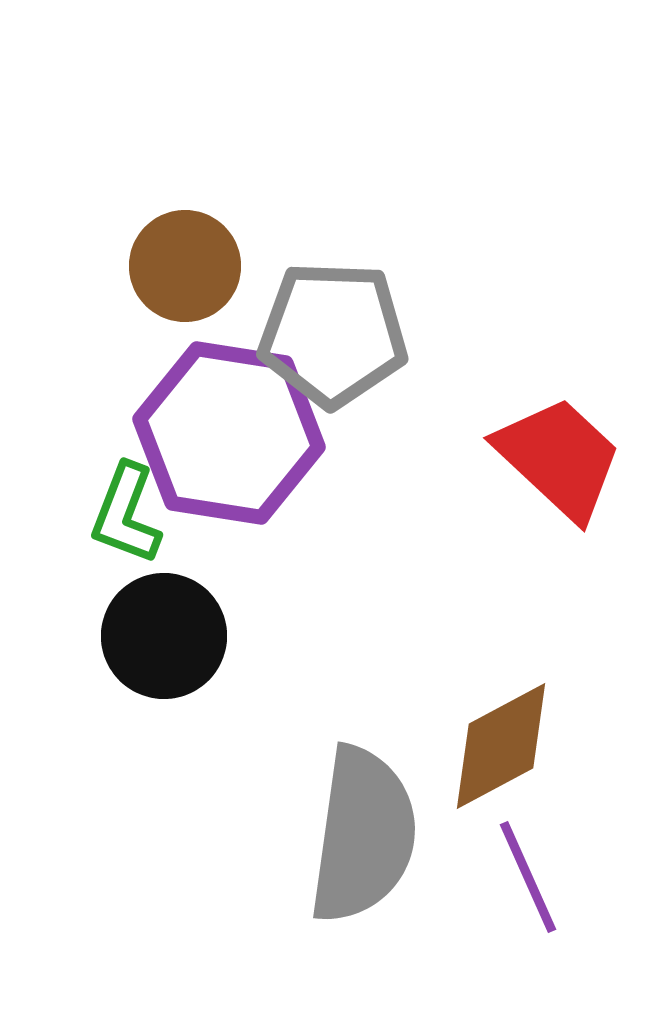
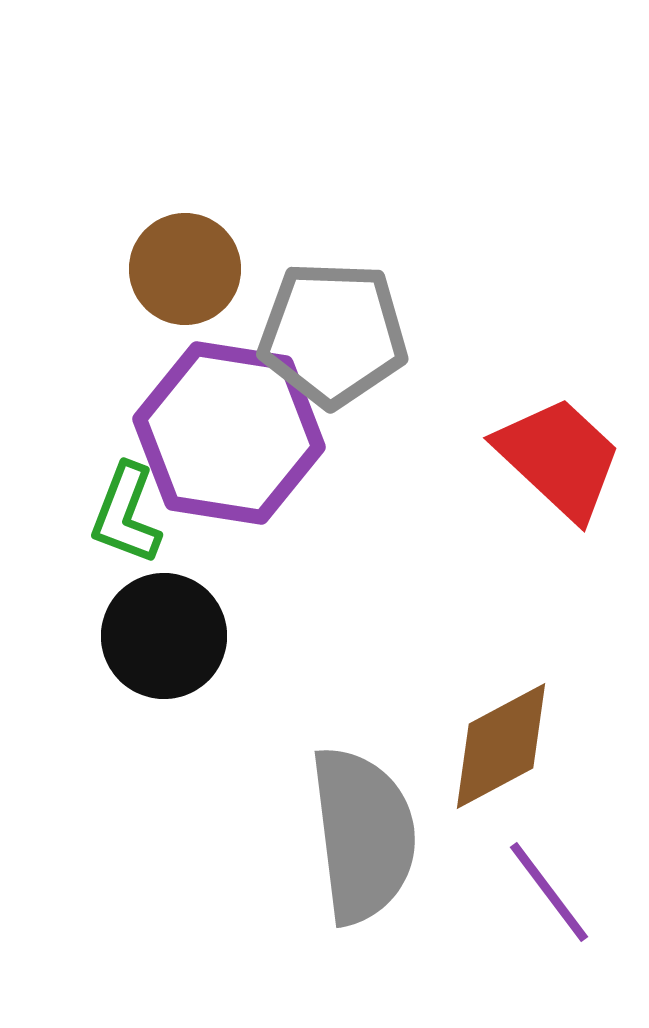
brown circle: moved 3 px down
gray semicircle: rotated 15 degrees counterclockwise
purple line: moved 21 px right, 15 px down; rotated 13 degrees counterclockwise
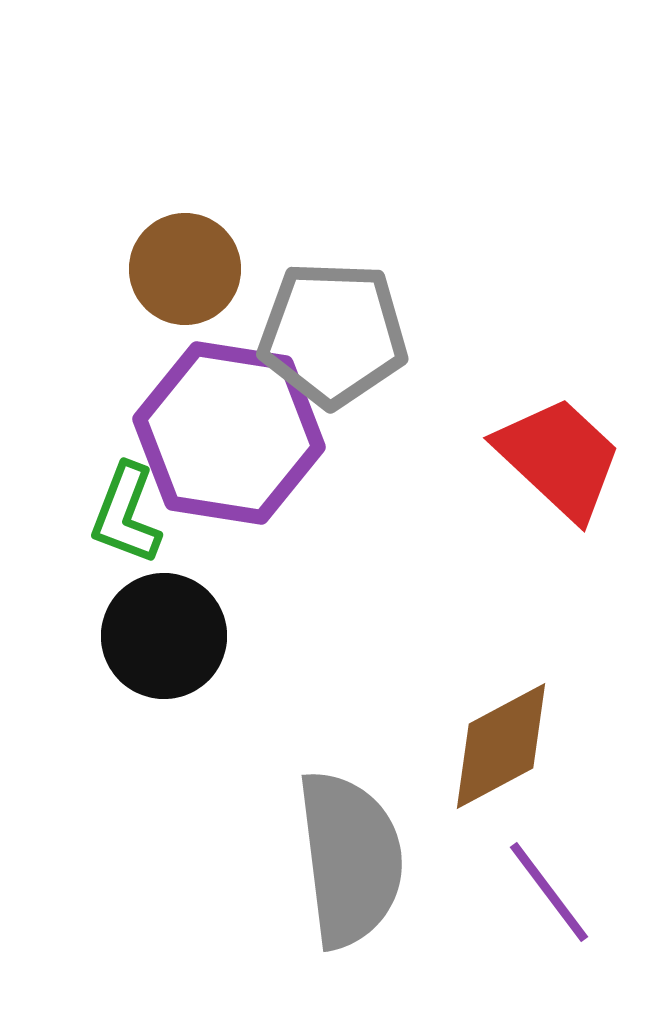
gray semicircle: moved 13 px left, 24 px down
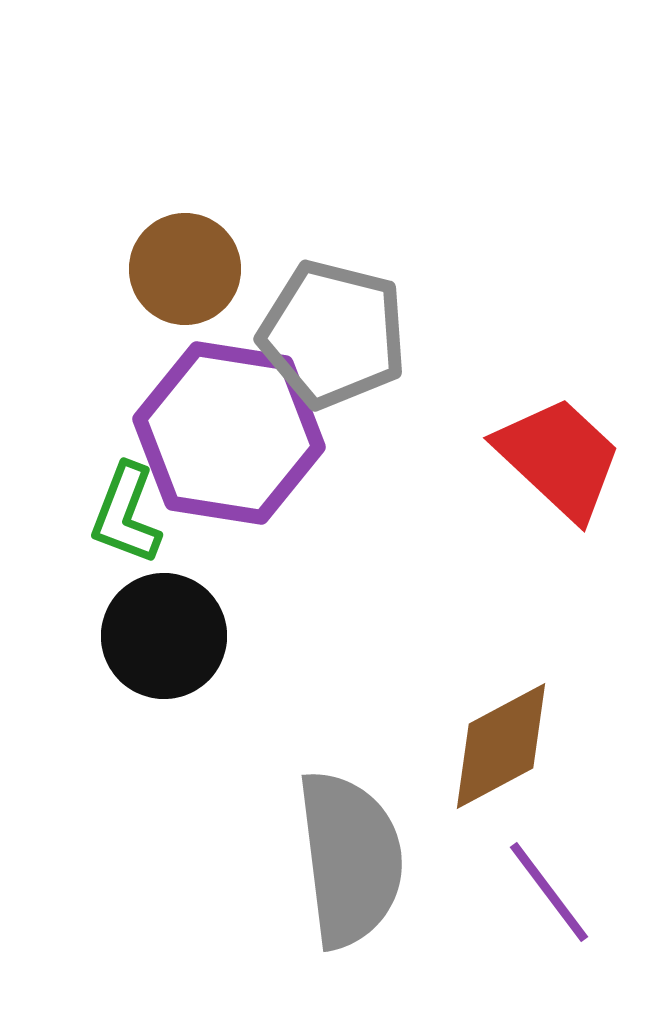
gray pentagon: rotated 12 degrees clockwise
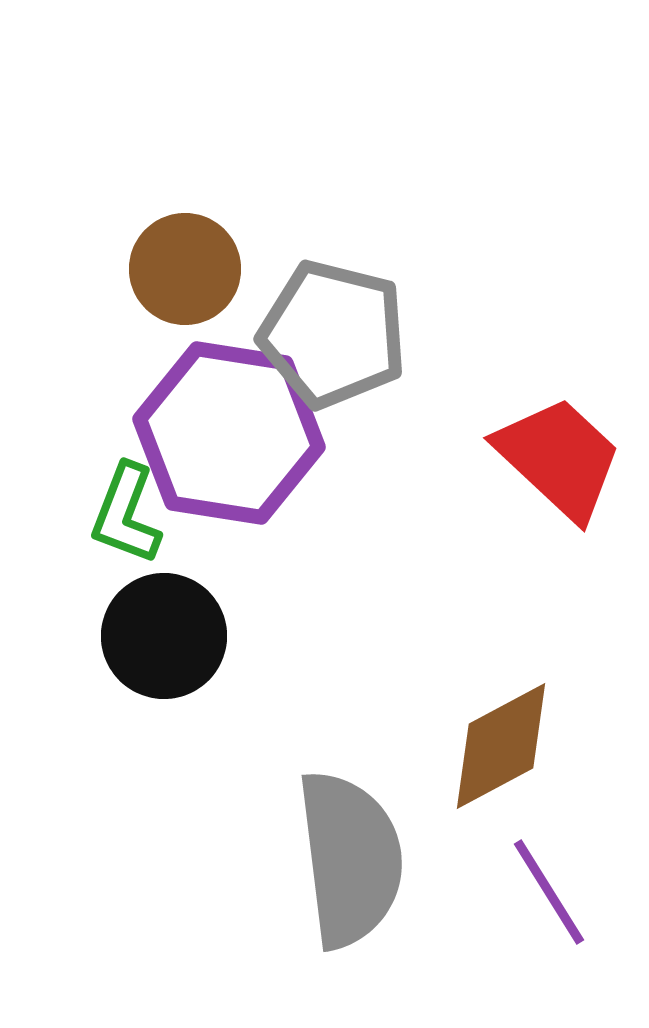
purple line: rotated 5 degrees clockwise
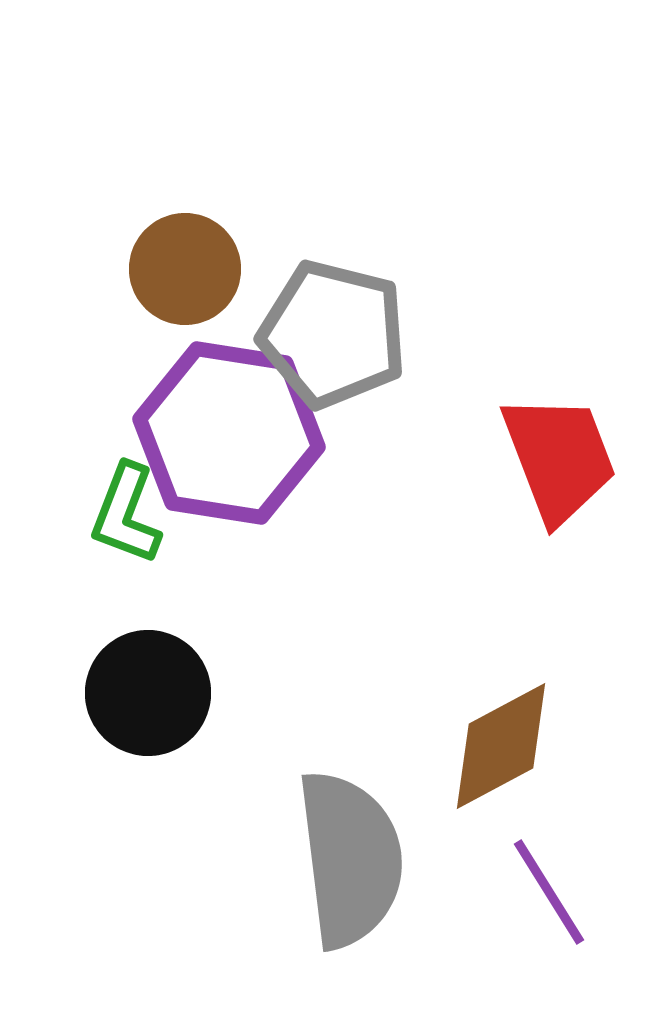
red trapezoid: rotated 26 degrees clockwise
black circle: moved 16 px left, 57 px down
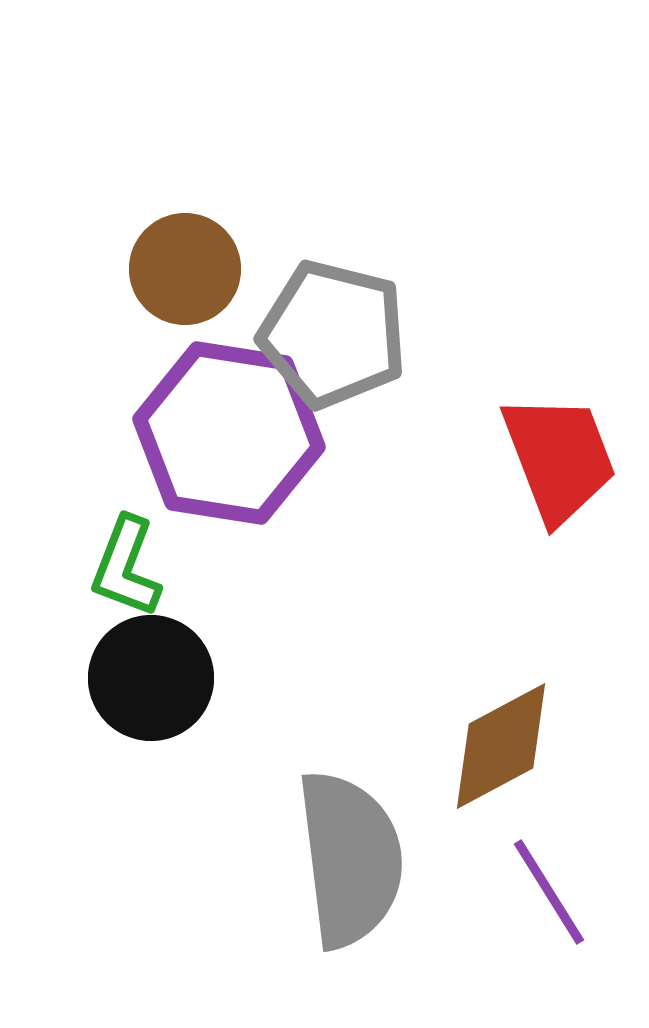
green L-shape: moved 53 px down
black circle: moved 3 px right, 15 px up
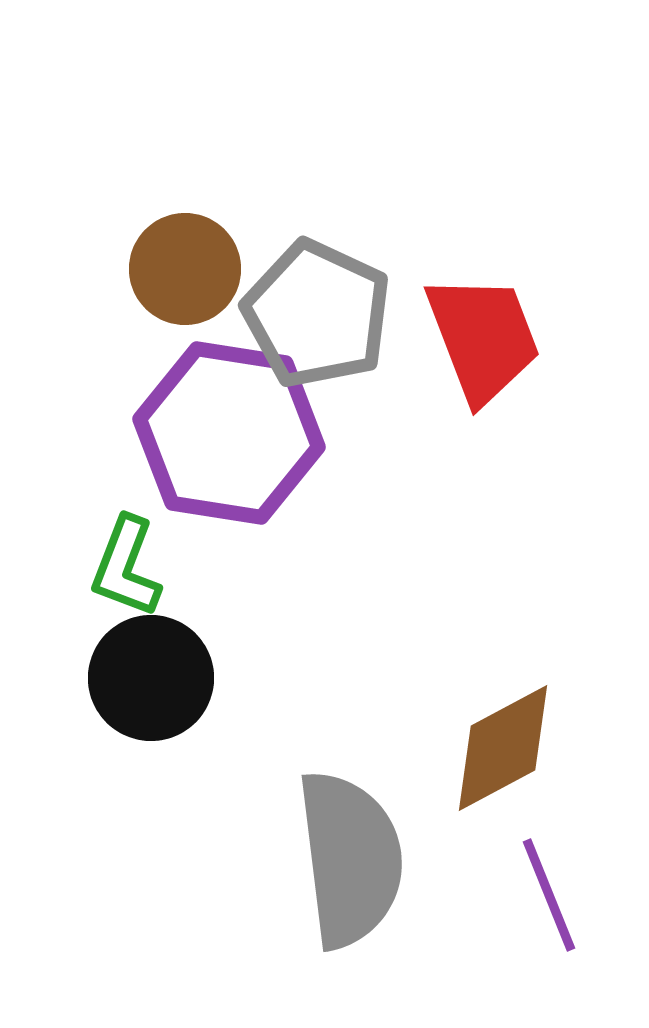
gray pentagon: moved 16 px left, 20 px up; rotated 11 degrees clockwise
red trapezoid: moved 76 px left, 120 px up
brown diamond: moved 2 px right, 2 px down
purple line: moved 3 px down; rotated 10 degrees clockwise
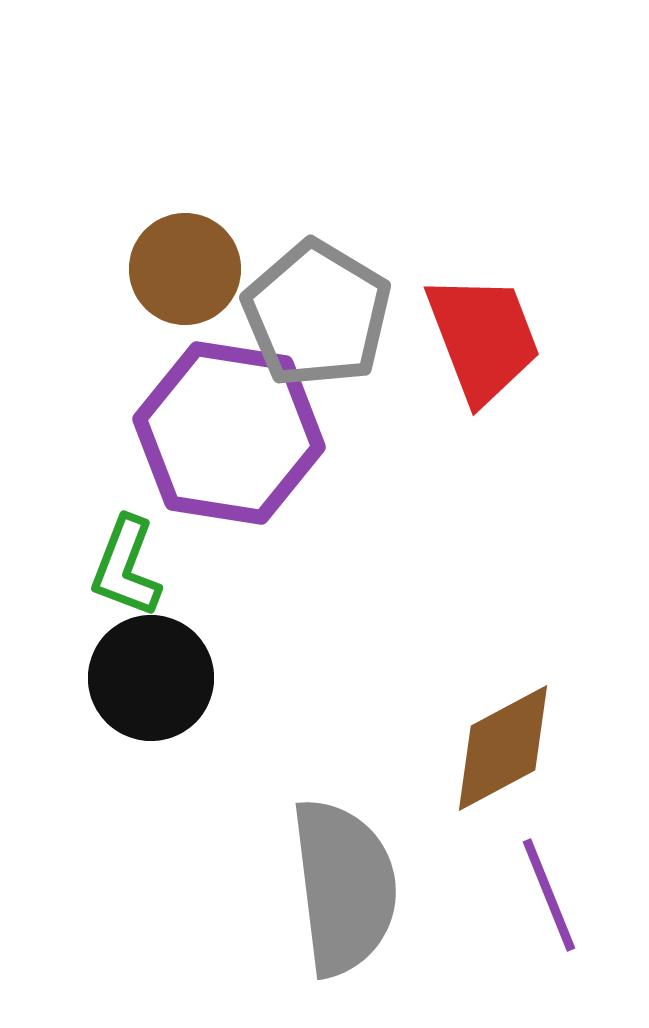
gray pentagon: rotated 6 degrees clockwise
gray semicircle: moved 6 px left, 28 px down
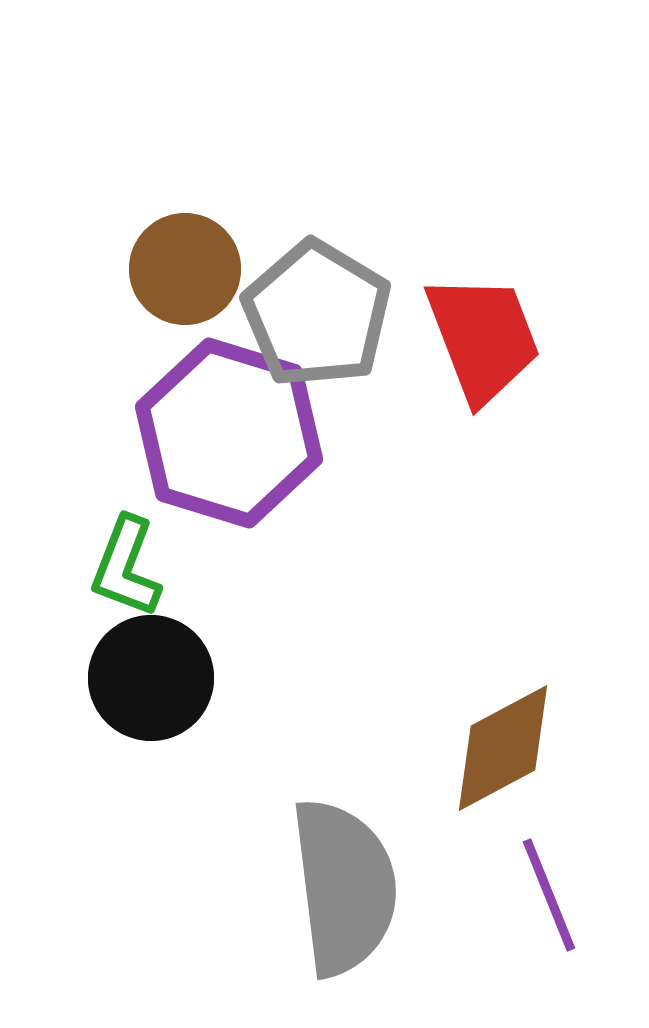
purple hexagon: rotated 8 degrees clockwise
